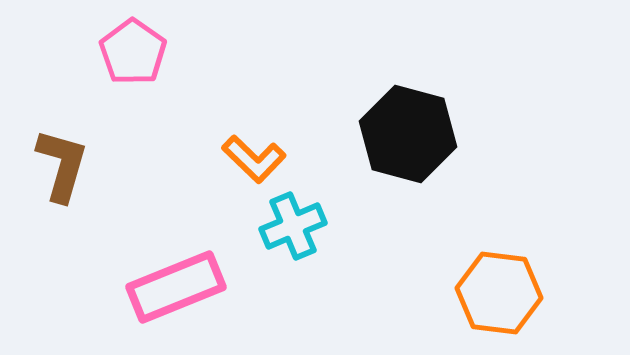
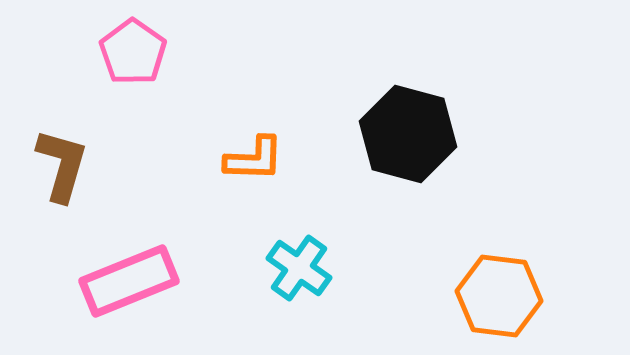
orange L-shape: rotated 42 degrees counterclockwise
cyan cross: moved 6 px right, 42 px down; rotated 32 degrees counterclockwise
pink rectangle: moved 47 px left, 6 px up
orange hexagon: moved 3 px down
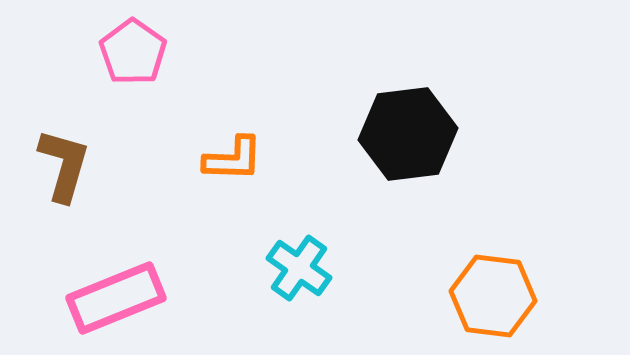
black hexagon: rotated 22 degrees counterclockwise
orange L-shape: moved 21 px left
brown L-shape: moved 2 px right
pink rectangle: moved 13 px left, 17 px down
orange hexagon: moved 6 px left
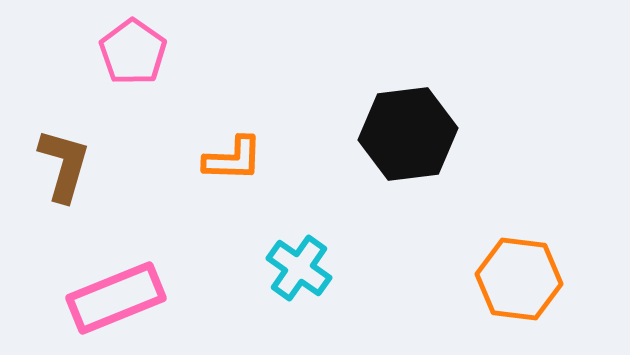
orange hexagon: moved 26 px right, 17 px up
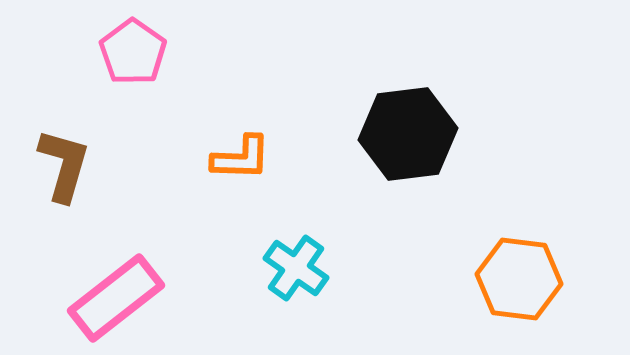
orange L-shape: moved 8 px right, 1 px up
cyan cross: moved 3 px left
pink rectangle: rotated 16 degrees counterclockwise
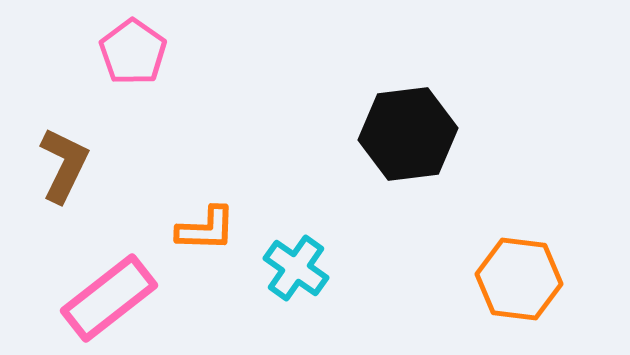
orange L-shape: moved 35 px left, 71 px down
brown L-shape: rotated 10 degrees clockwise
pink rectangle: moved 7 px left
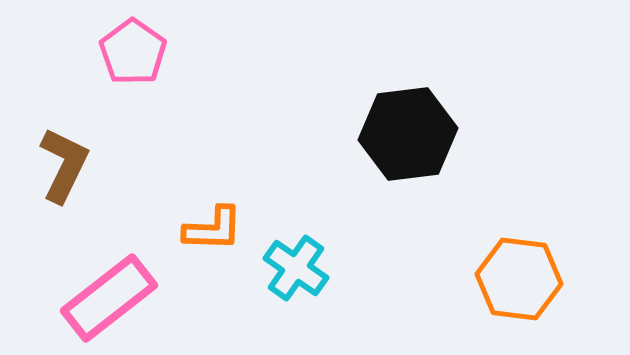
orange L-shape: moved 7 px right
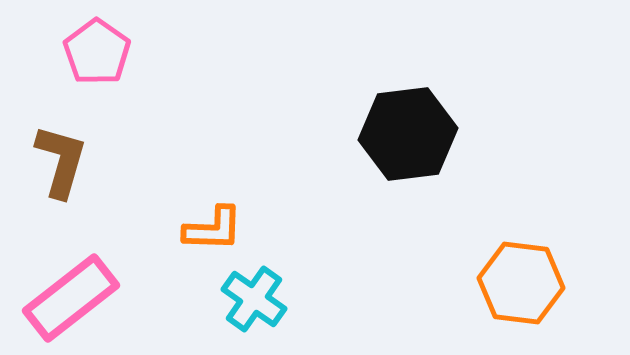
pink pentagon: moved 36 px left
brown L-shape: moved 3 px left, 4 px up; rotated 10 degrees counterclockwise
cyan cross: moved 42 px left, 31 px down
orange hexagon: moved 2 px right, 4 px down
pink rectangle: moved 38 px left
